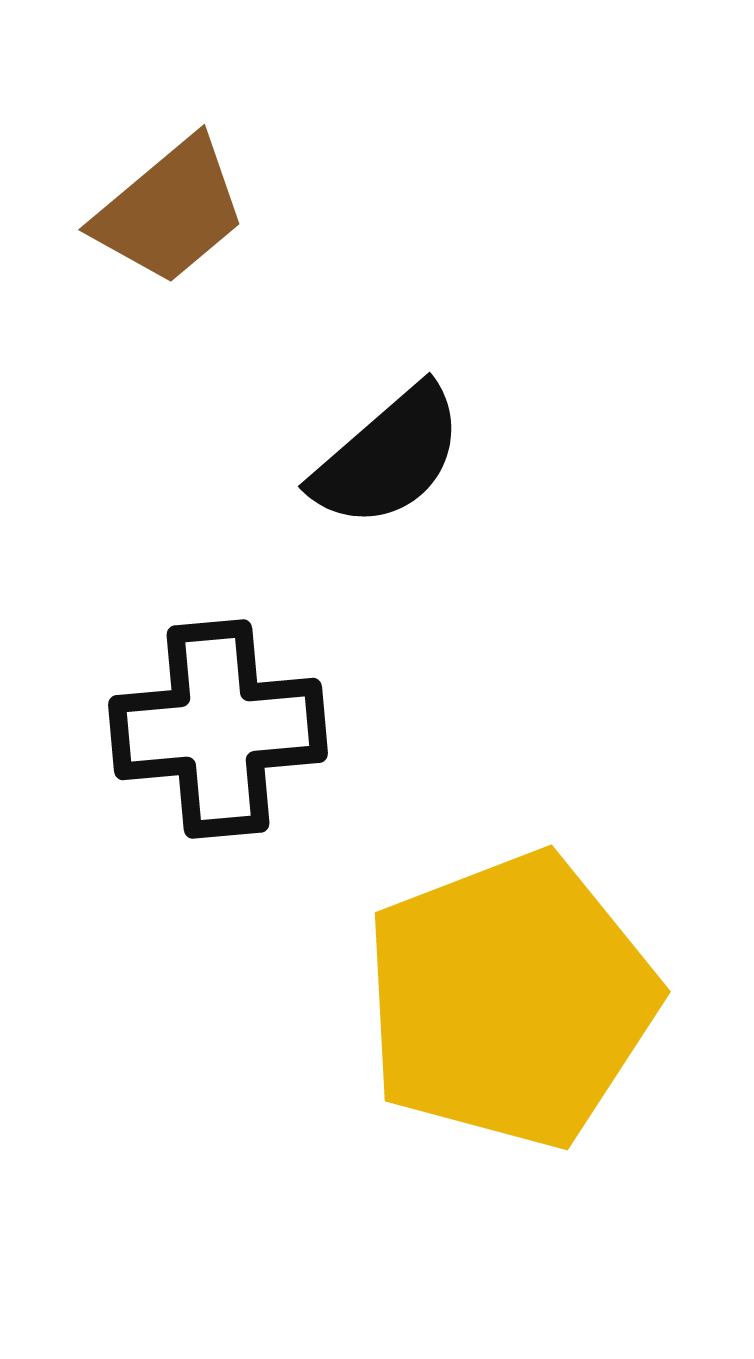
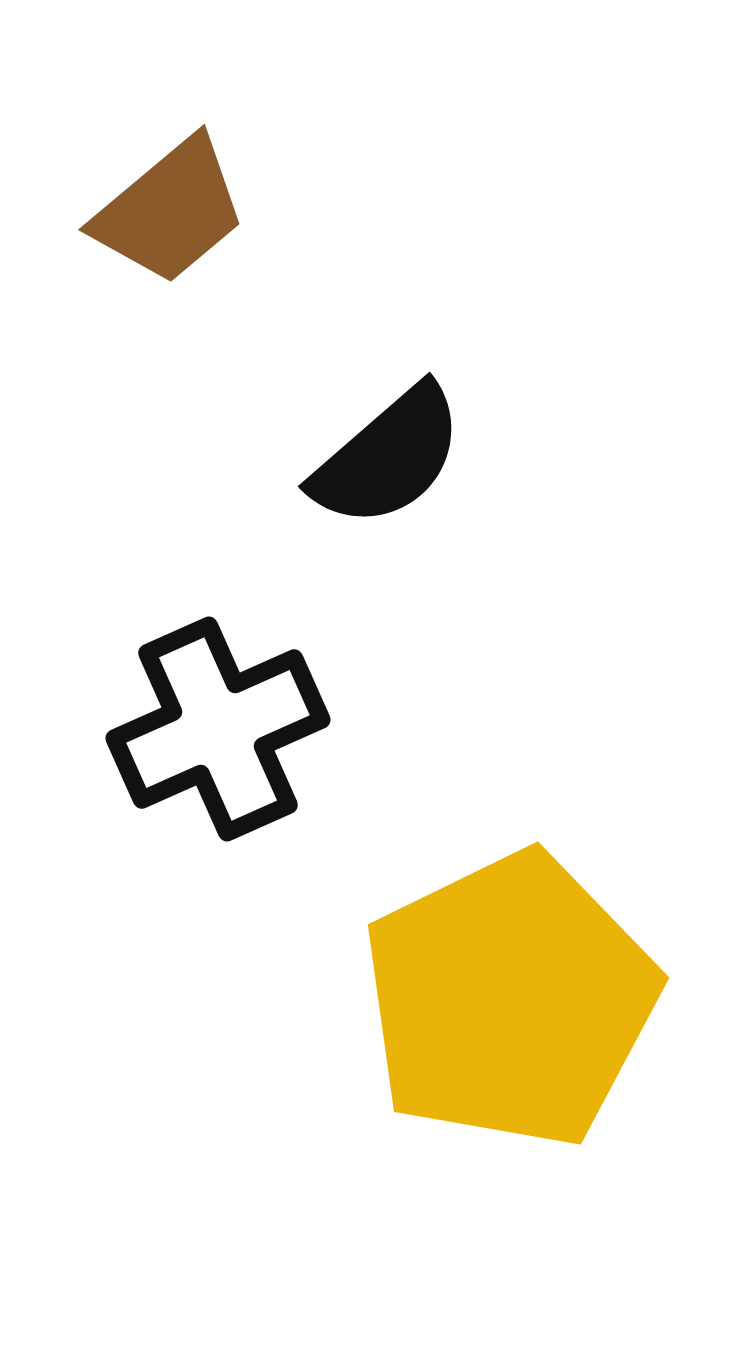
black cross: rotated 19 degrees counterclockwise
yellow pentagon: rotated 5 degrees counterclockwise
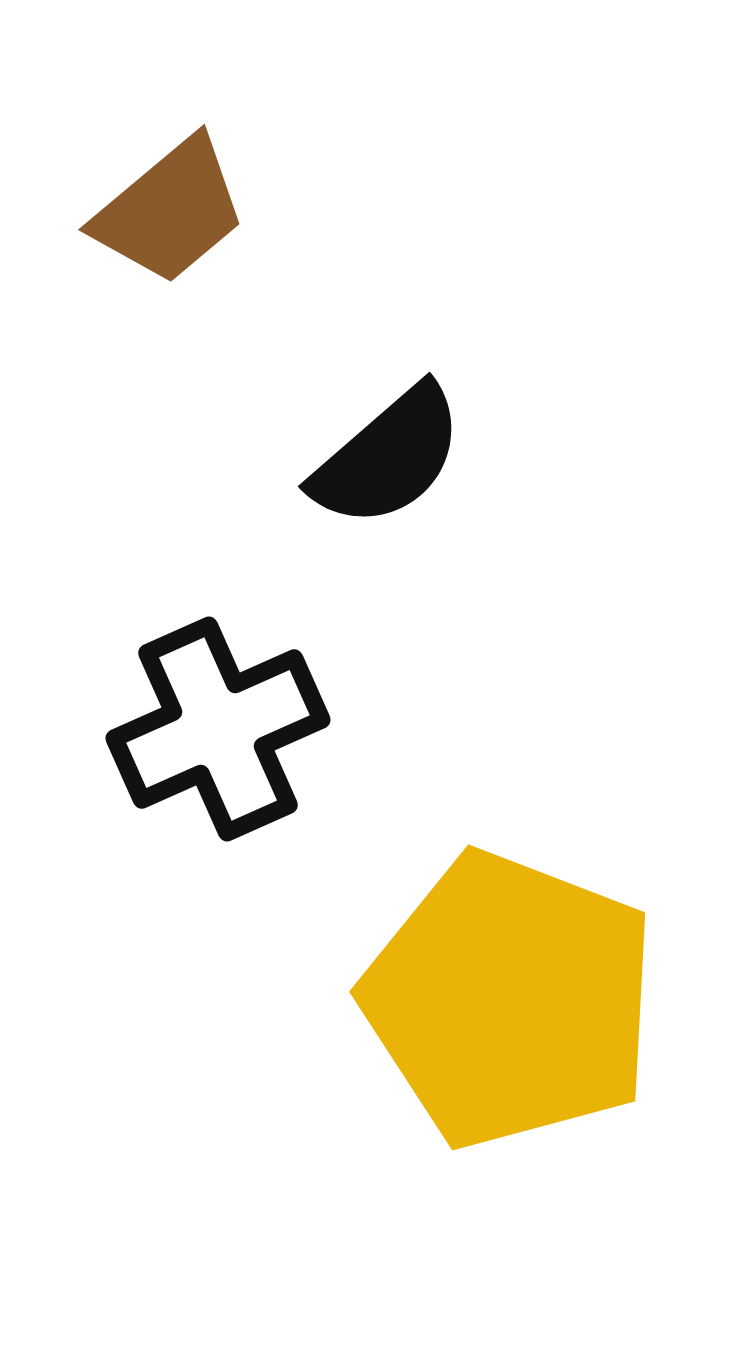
yellow pentagon: rotated 25 degrees counterclockwise
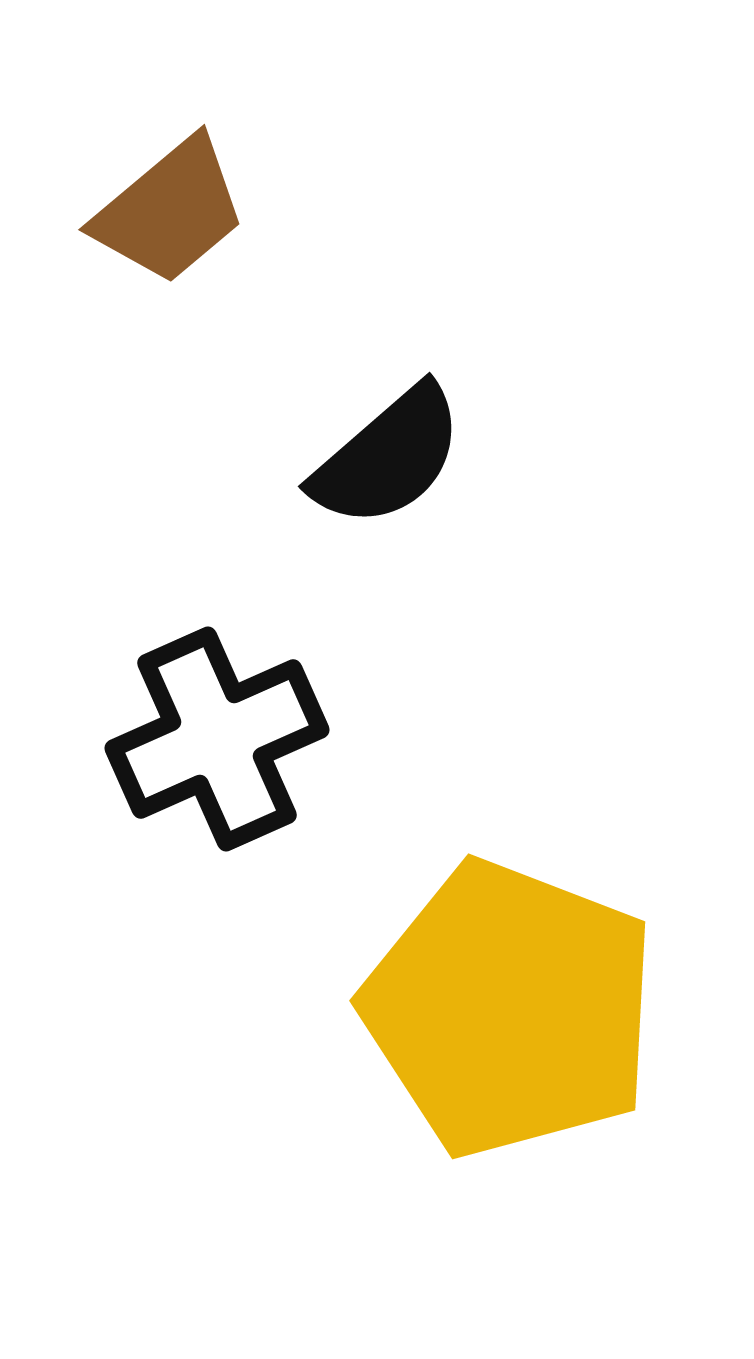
black cross: moved 1 px left, 10 px down
yellow pentagon: moved 9 px down
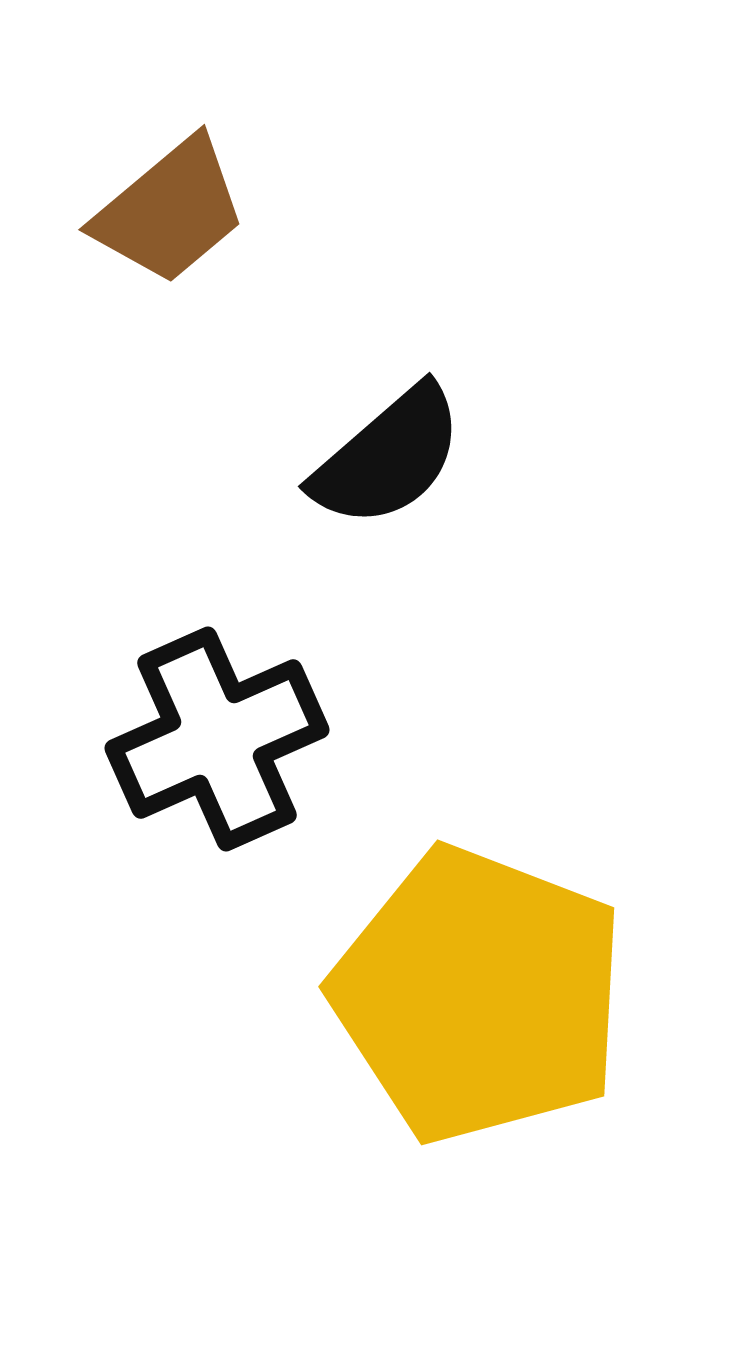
yellow pentagon: moved 31 px left, 14 px up
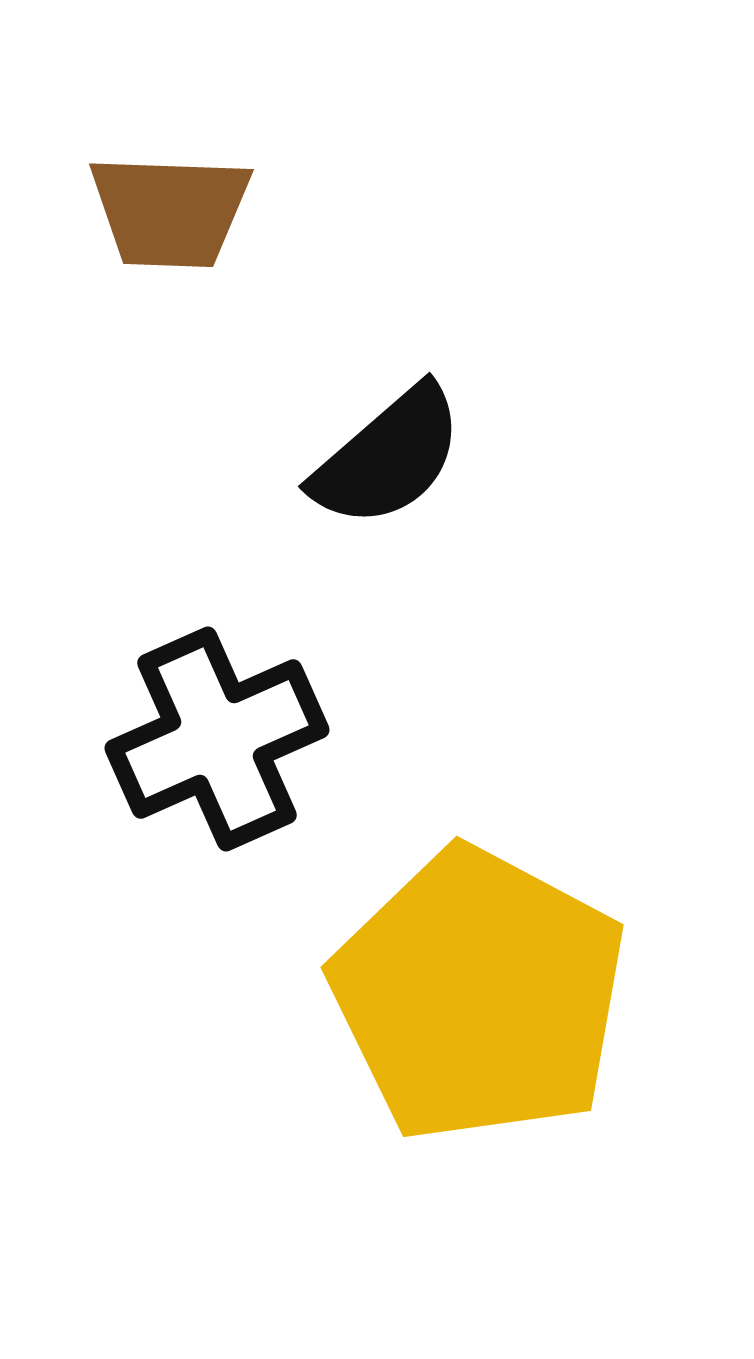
brown trapezoid: rotated 42 degrees clockwise
yellow pentagon: rotated 7 degrees clockwise
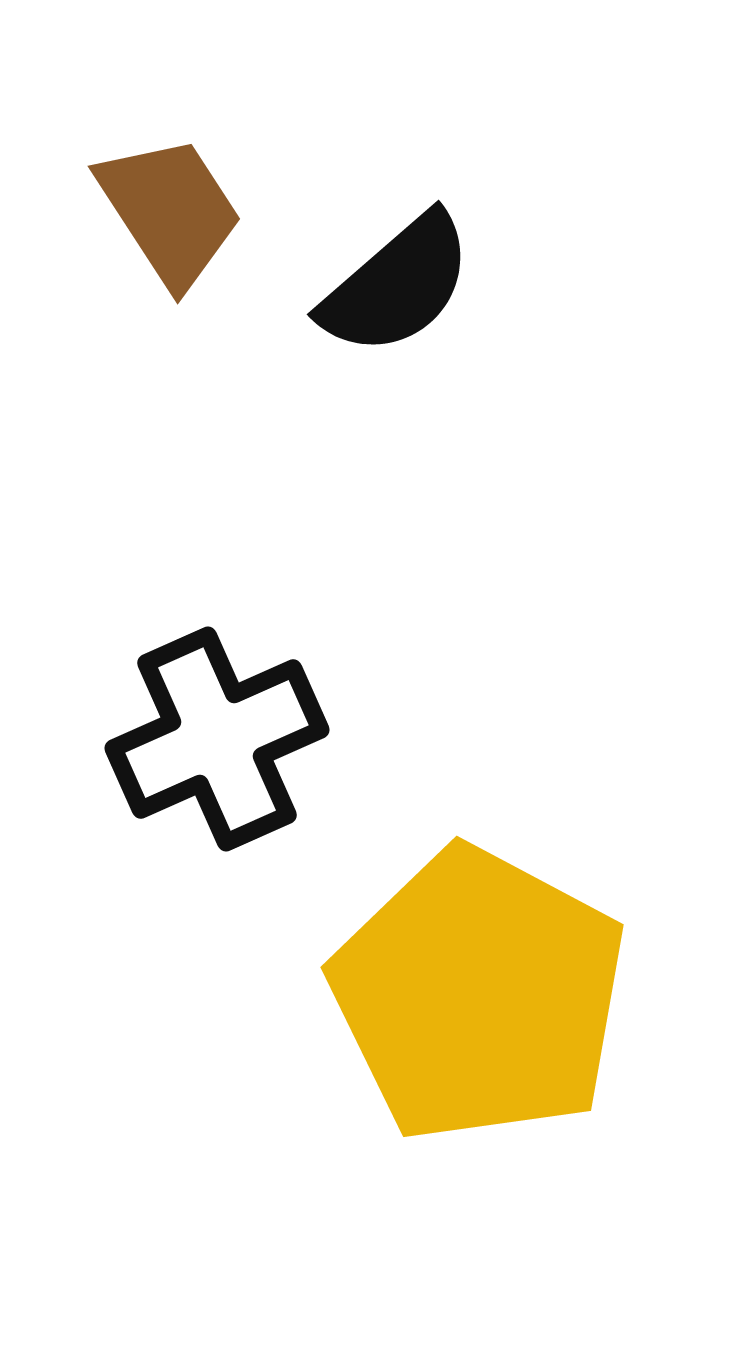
brown trapezoid: rotated 125 degrees counterclockwise
black semicircle: moved 9 px right, 172 px up
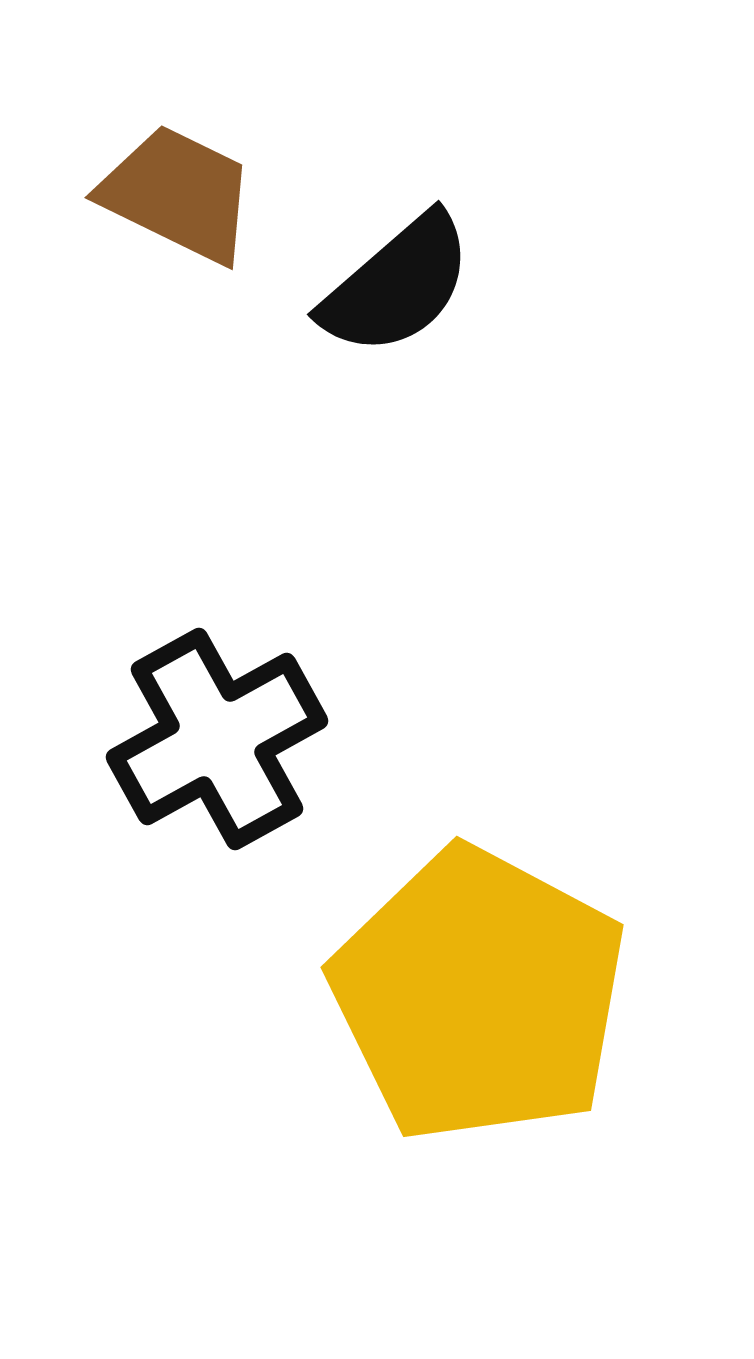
brown trapezoid: moved 8 px right, 17 px up; rotated 31 degrees counterclockwise
black cross: rotated 5 degrees counterclockwise
